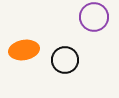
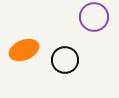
orange ellipse: rotated 12 degrees counterclockwise
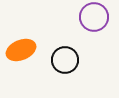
orange ellipse: moved 3 px left
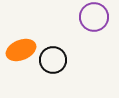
black circle: moved 12 px left
